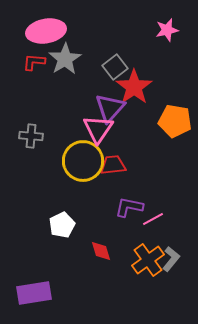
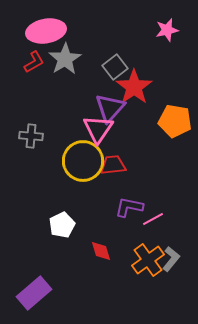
red L-shape: rotated 145 degrees clockwise
purple rectangle: rotated 32 degrees counterclockwise
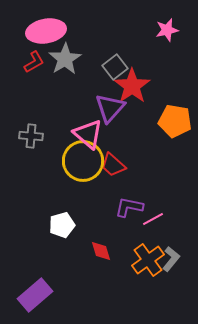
red star: moved 2 px left, 1 px up
pink triangle: moved 10 px left, 5 px down; rotated 24 degrees counterclockwise
red trapezoid: rotated 132 degrees counterclockwise
white pentagon: rotated 10 degrees clockwise
purple rectangle: moved 1 px right, 2 px down
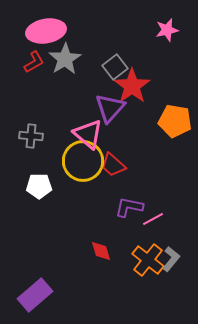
white pentagon: moved 23 px left, 39 px up; rotated 15 degrees clockwise
orange cross: rotated 16 degrees counterclockwise
